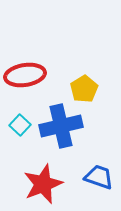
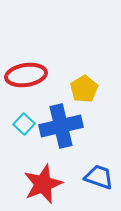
red ellipse: moved 1 px right
cyan square: moved 4 px right, 1 px up
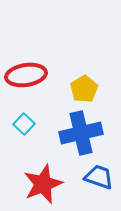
blue cross: moved 20 px right, 7 px down
